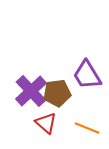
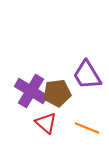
purple cross: rotated 16 degrees counterclockwise
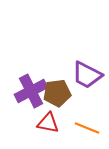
purple trapezoid: rotated 32 degrees counterclockwise
purple cross: rotated 32 degrees clockwise
red triangle: moved 2 px right; rotated 30 degrees counterclockwise
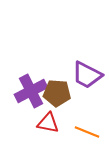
brown pentagon: rotated 12 degrees clockwise
orange line: moved 4 px down
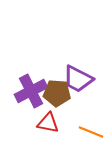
purple trapezoid: moved 9 px left, 4 px down
orange line: moved 4 px right
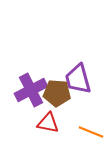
purple trapezoid: rotated 48 degrees clockwise
purple cross: moved 1 px up
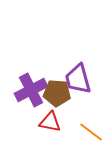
red triangle: moved 2 px right, 1 px up
orange line: rotated 15 degrees clockwise
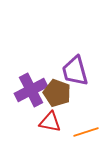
purple trapezoid: moved 3 px left, 8 px up
brown pentagon: rotated 16 degrees clockwise
orange line: moved 5 px left; rotated 55 degrees counterclockwise
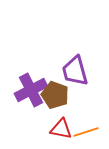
brown pentagon: moved 2 px left, 2 px down
red triangle: moved 11 px right, 7 px down
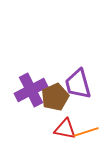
purple trapezoid: moved 3 px right, 13 px down
brown pentagon: moved 2 px down; rotated 28 degrees clockwise
red triangle: moved 4 px right
